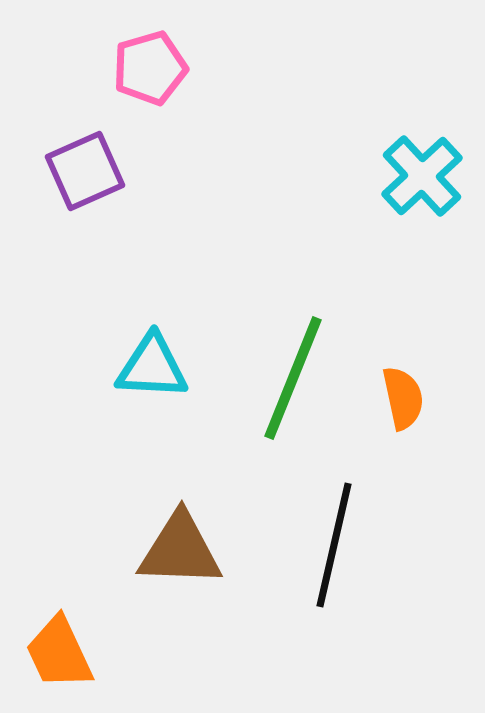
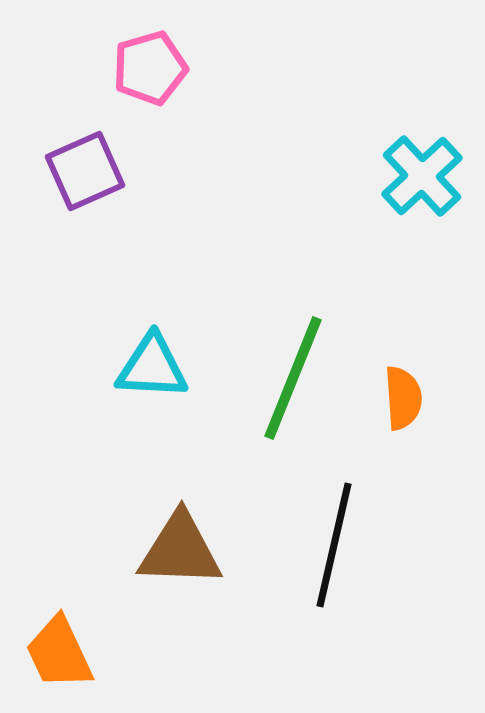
orange semicircle: rotated 8 degrees clockwise
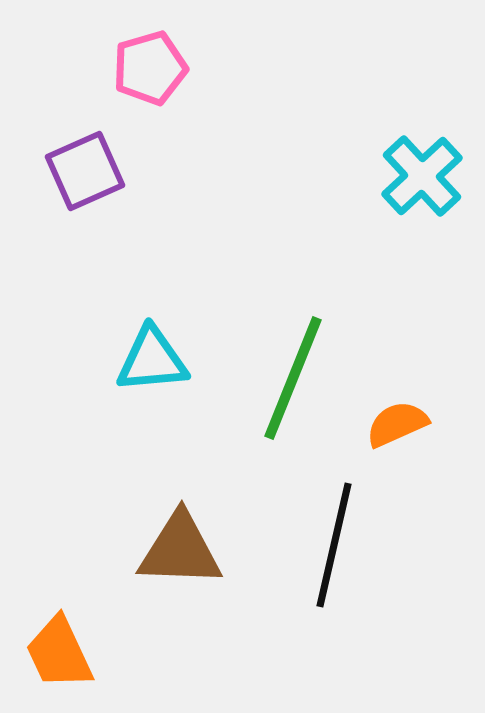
cyan triangle: moved 7 px up; rotated 8 degrees counterclockwise
orange semicircle: moved 6 px left, 26 px down; rotated 110 degrees counterclockwise
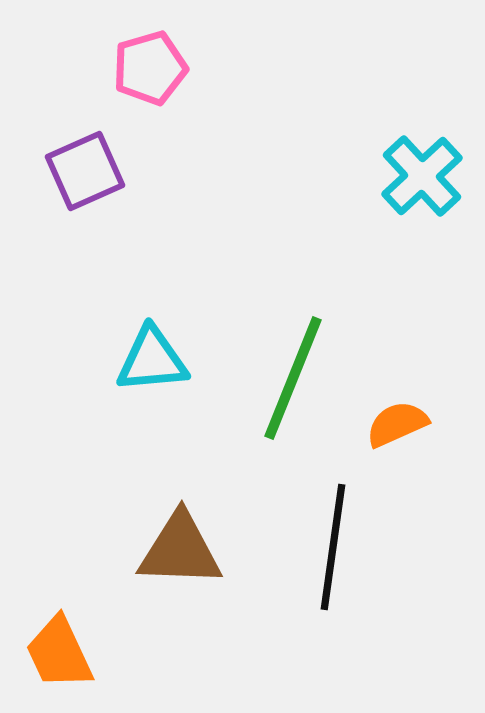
black line: moved 1 px left, 2 px down; rotated 5 degrees counterclockwise
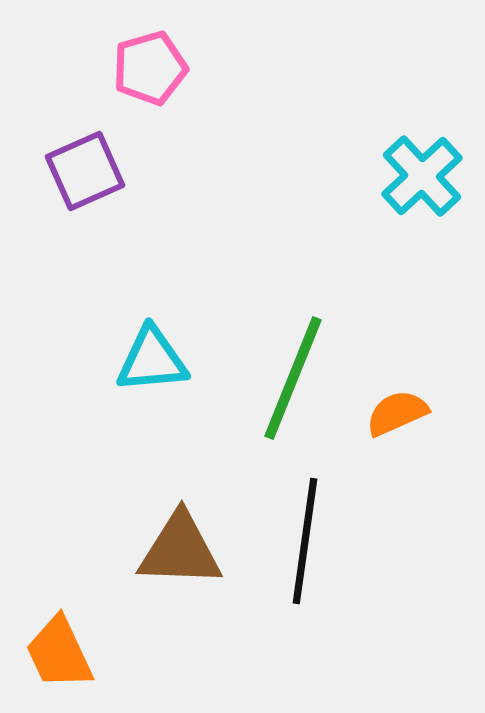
orange semicircle: moved 11 px up
black line: moved 28 px left, 6 px up
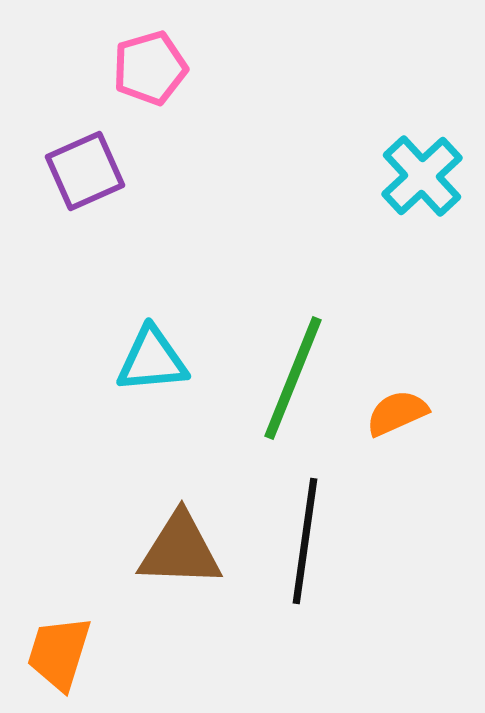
orange trapezoid: rotated 42 degrees clockwise
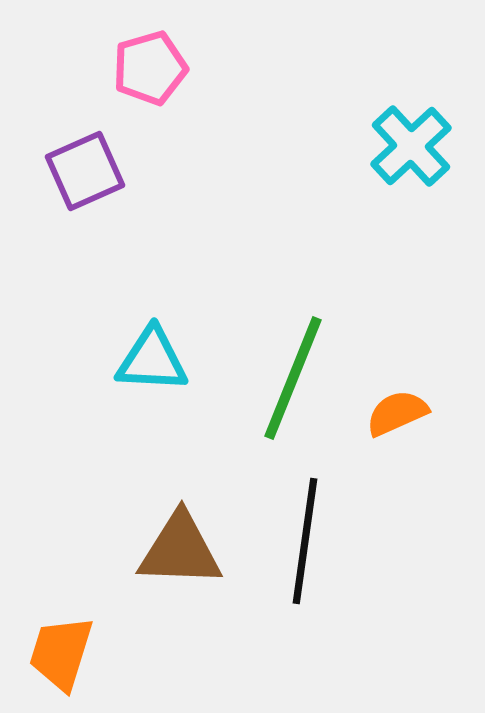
cyan cross: moved 11 px left, 30 px up
cyan triangle: rotated 8 degrees clockwise
orange trapezoid: moved 2 px right
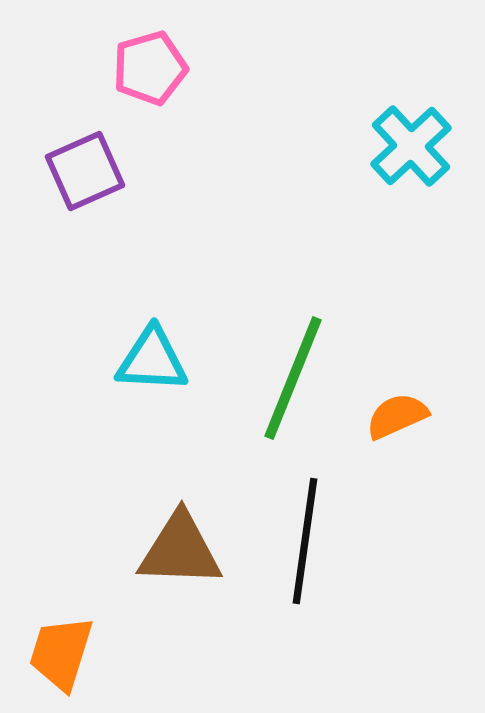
orange semicircle: moved 3 px down
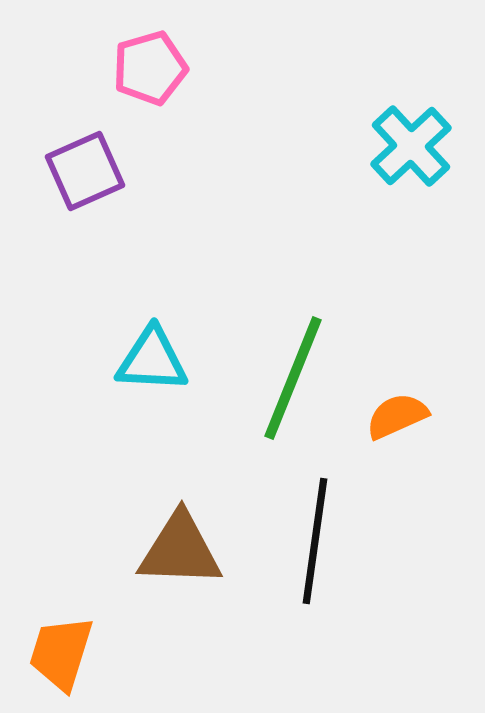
black line: moved 10 px right
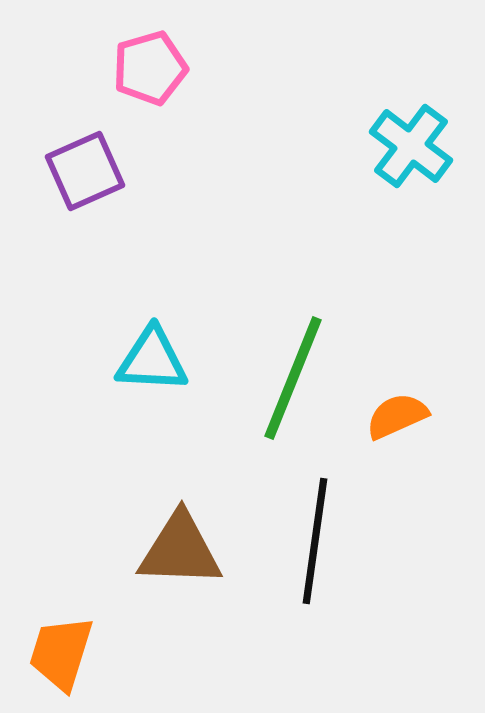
cyan cross: rotated 10 degrees counterclockwise
